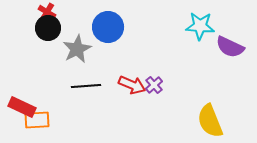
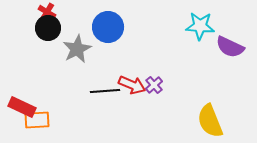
black line: moved 19 px right, 5 px down
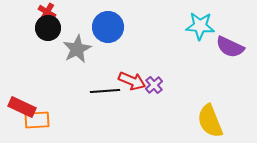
red arrow: moved 4 px up
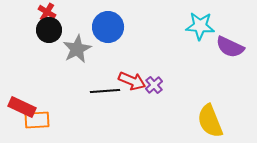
black circle: moved 1 px right, 2 px down
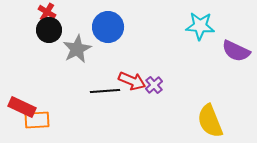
purple semicircle: moved 6 px right, 4 px down
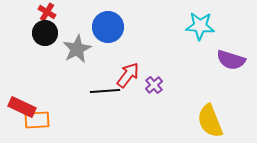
black circle: moved 4 px left, 3 px down
purple semicircle: moved 5 px left, 9 px down; rotated 8 degrees counterclockwise
red arrow: moved 4 px left, 6 px up; rotated 76 degrees counterclockwise
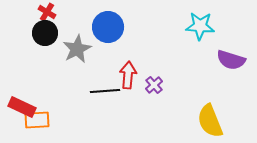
red arrow: rotated 32 degrees counterclockwise
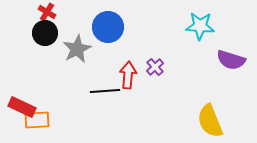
purple cross: moved 1 px right, 18 px up
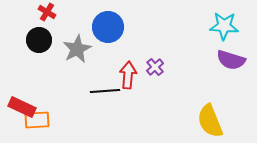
cyan star: moved 24 px right
black circle: moved 6 px left, 7 px down
